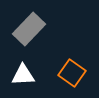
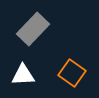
gray rectangle: moved 4 px right
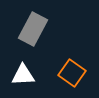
gray rectangle: rotated 16 degrees counterclockwise
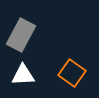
gray rectangle: moved 12 px left, 6 px down
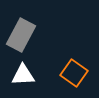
orange square: moved 2 px right
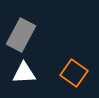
white triangle: moved 1 px right, 2 px up
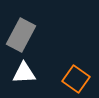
orange square: moved 2 px right, 6 px down
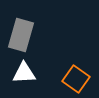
gray rectangle: rotated 12 degrees counterclockwise
